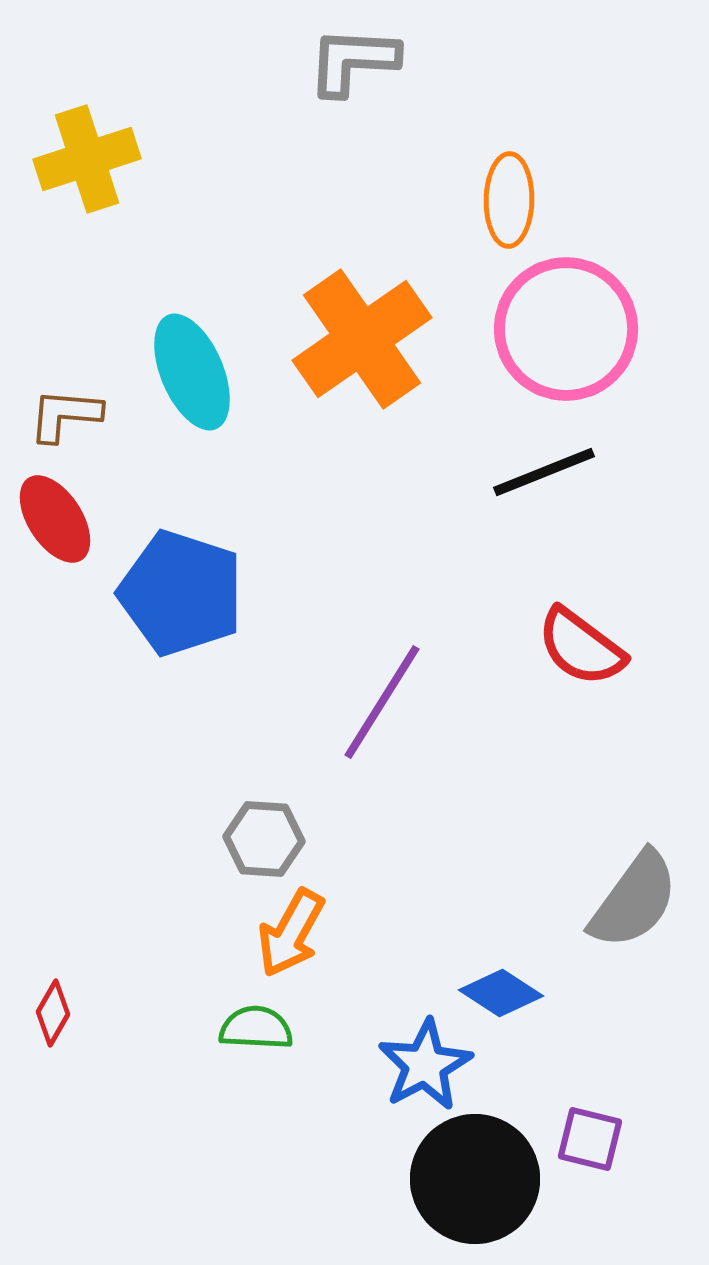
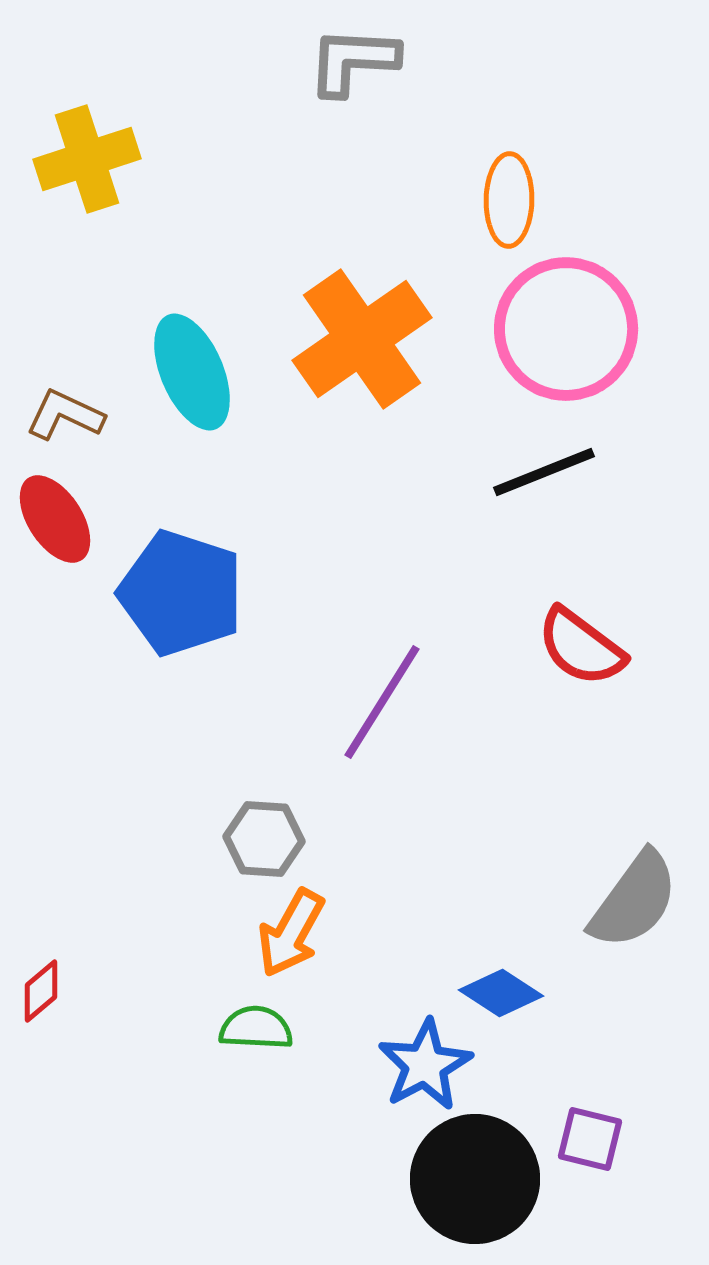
brown L-shape: rotated 20 degrees clockwise
red diamond: moved 12 px left, 22 px up; rotated 20 degrees clockwise
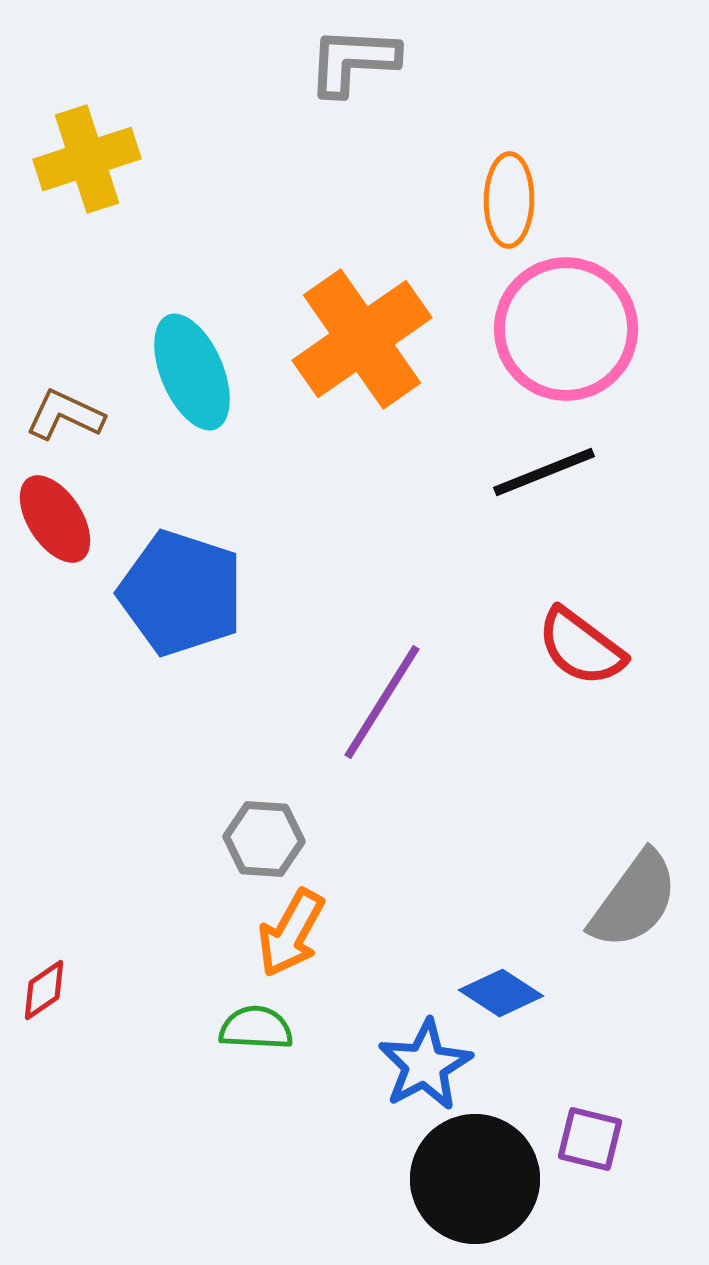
red diamond: moved 3 px right, 1 px up; rotated 6 degrees clockwise
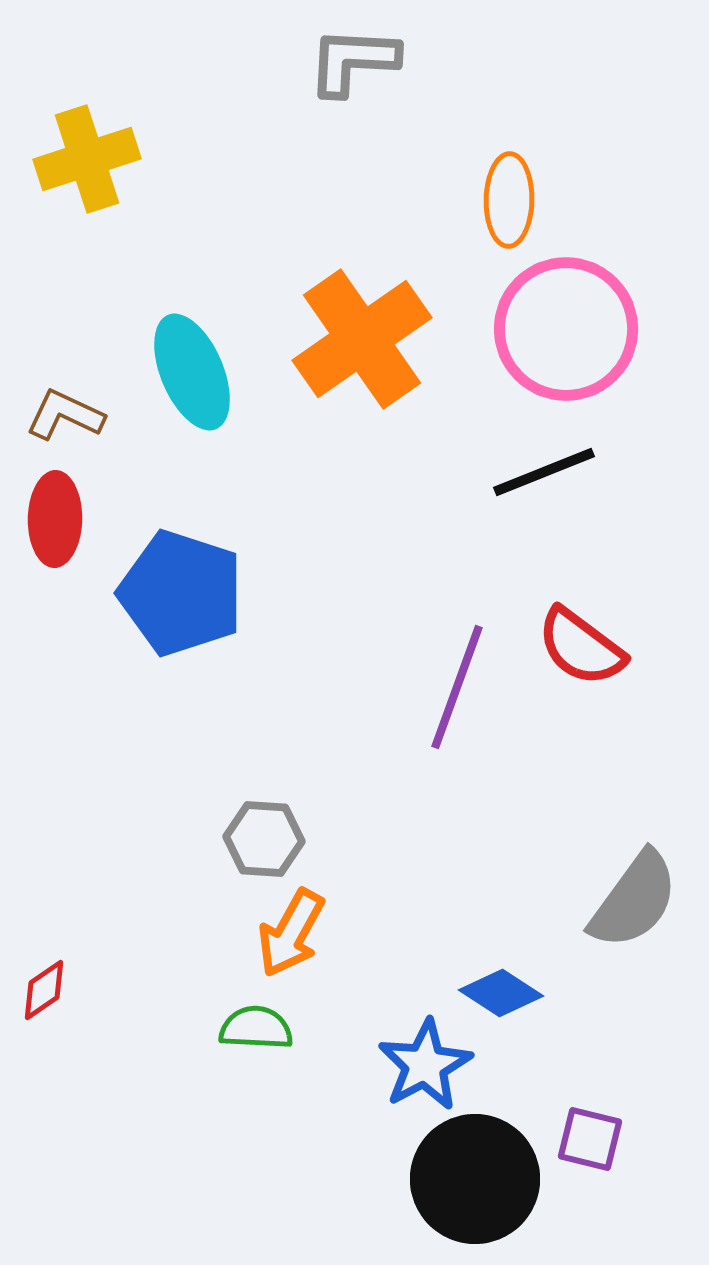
red ellipse: rotated 34 degrees clockwise
purple line: moved 75 px right, 15 px up; rotated 12 degrees counterclockwise
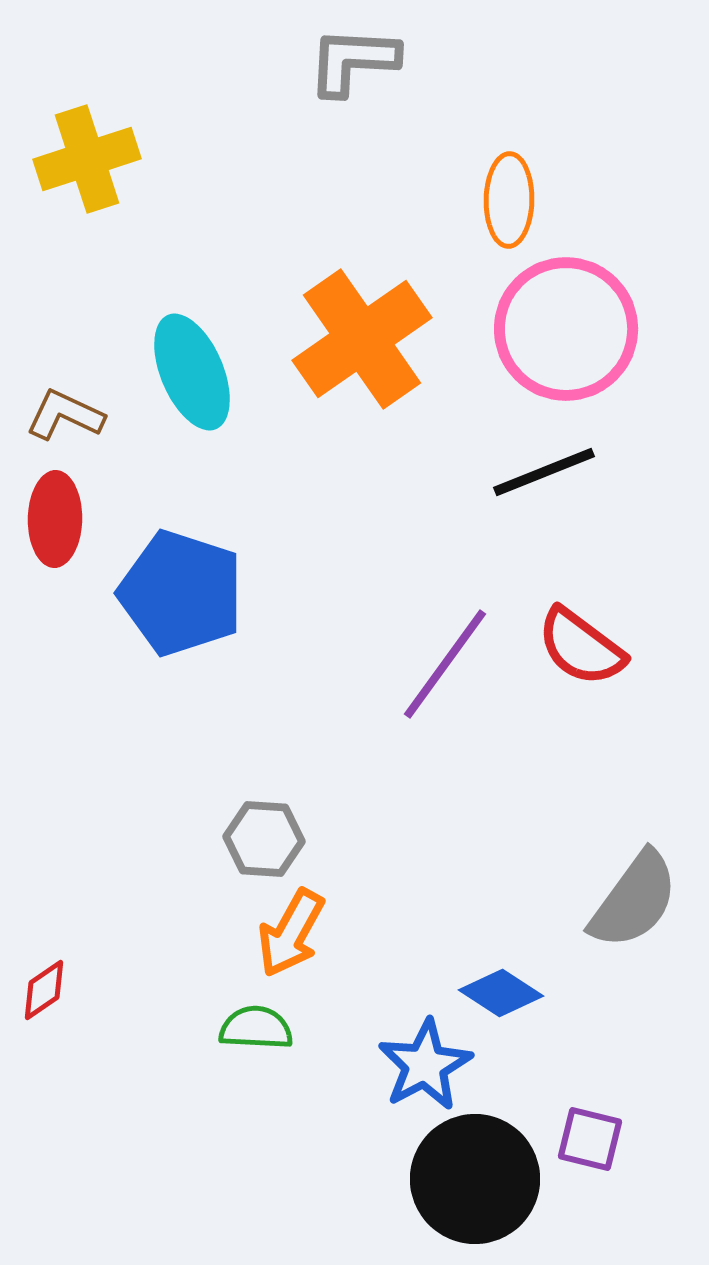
purple line: moved 12 px left, 23 px up; rotated 16 degrees clockwise
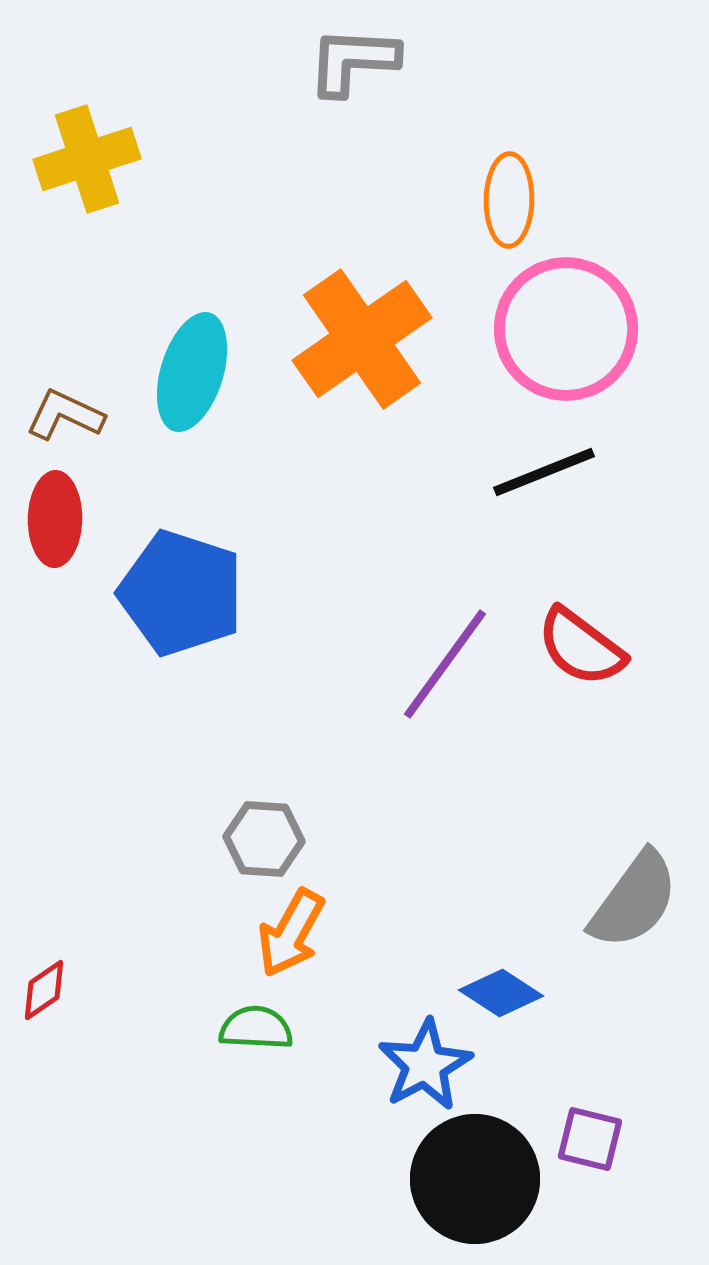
cyan ellipse: rotated 40 degrees clockwise
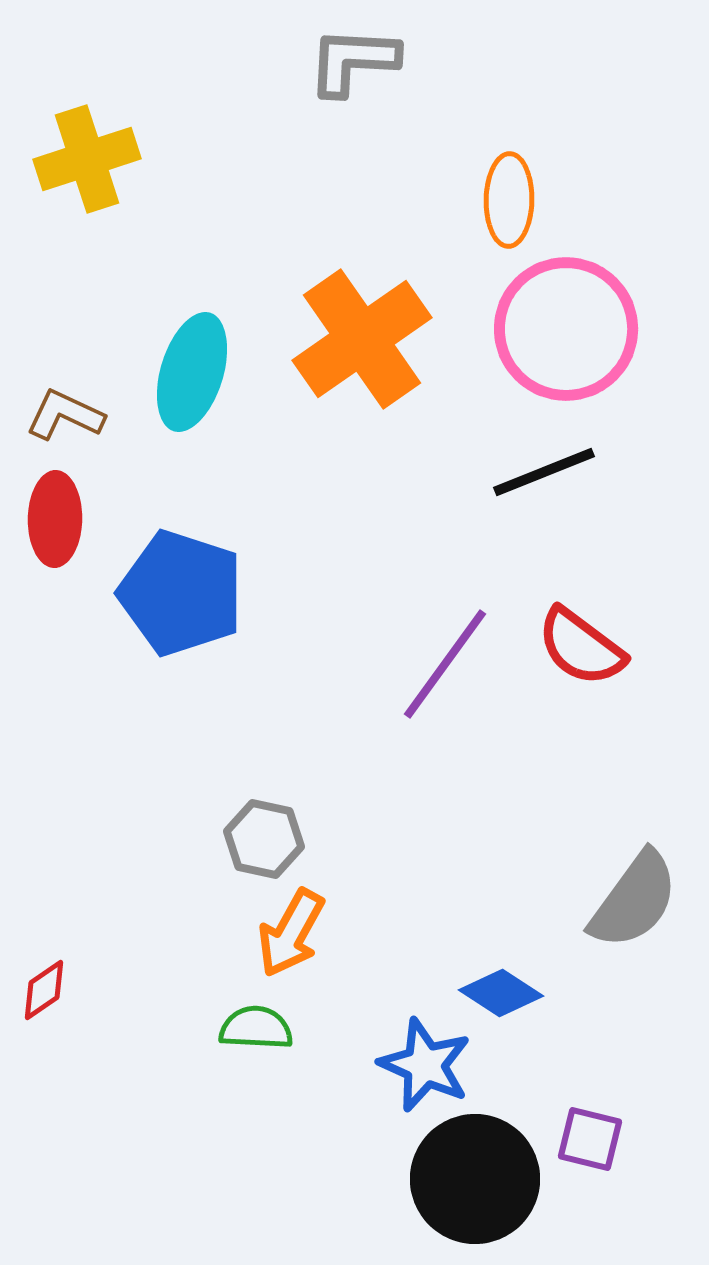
gray hexagon: rotated 8 degrees clockwise
blue star: rotated 20 degrees counterclockwise
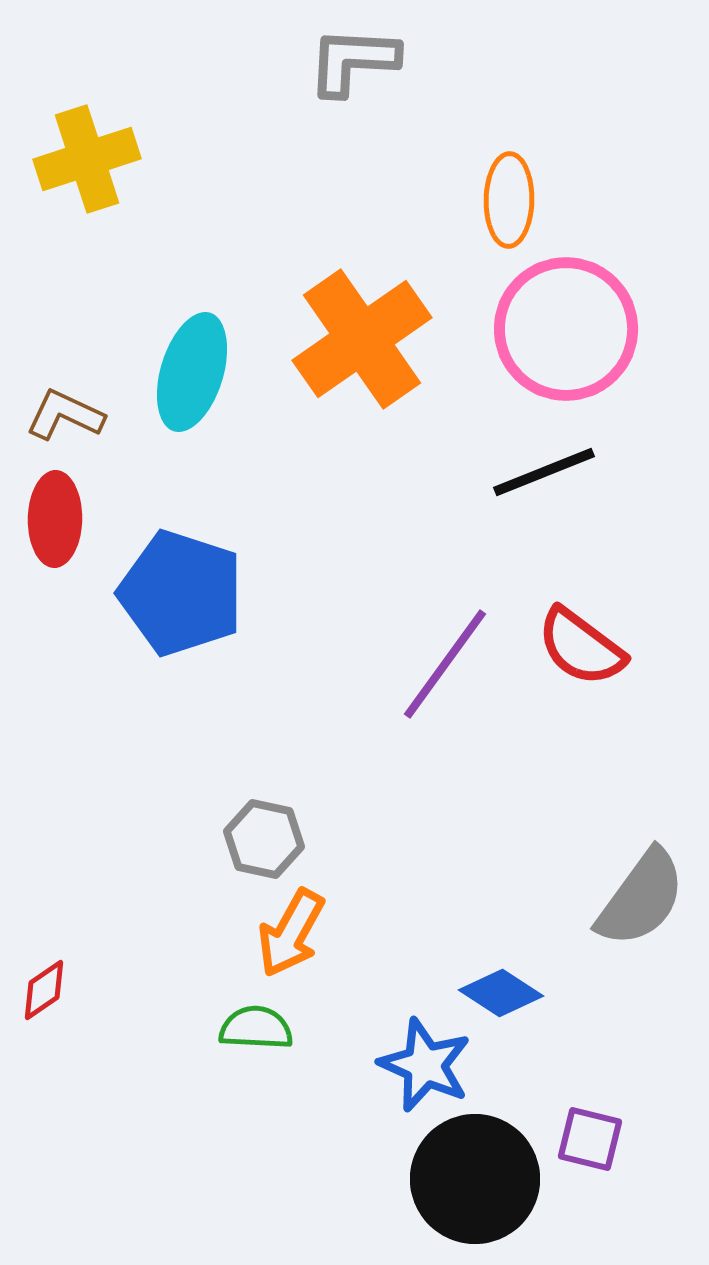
gray semicircle: moved 7 px right, 2 px up
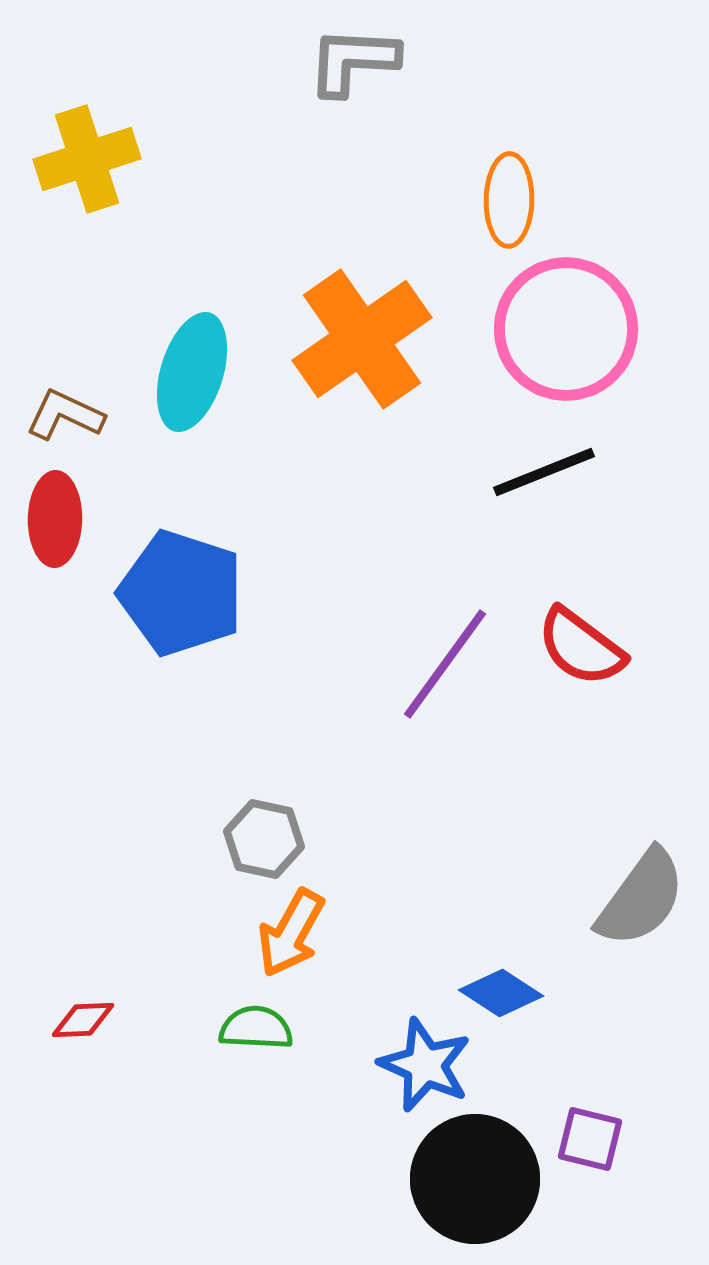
red diamond: moved 39 px right, 30 px down; rotated 32 degrees clockwise
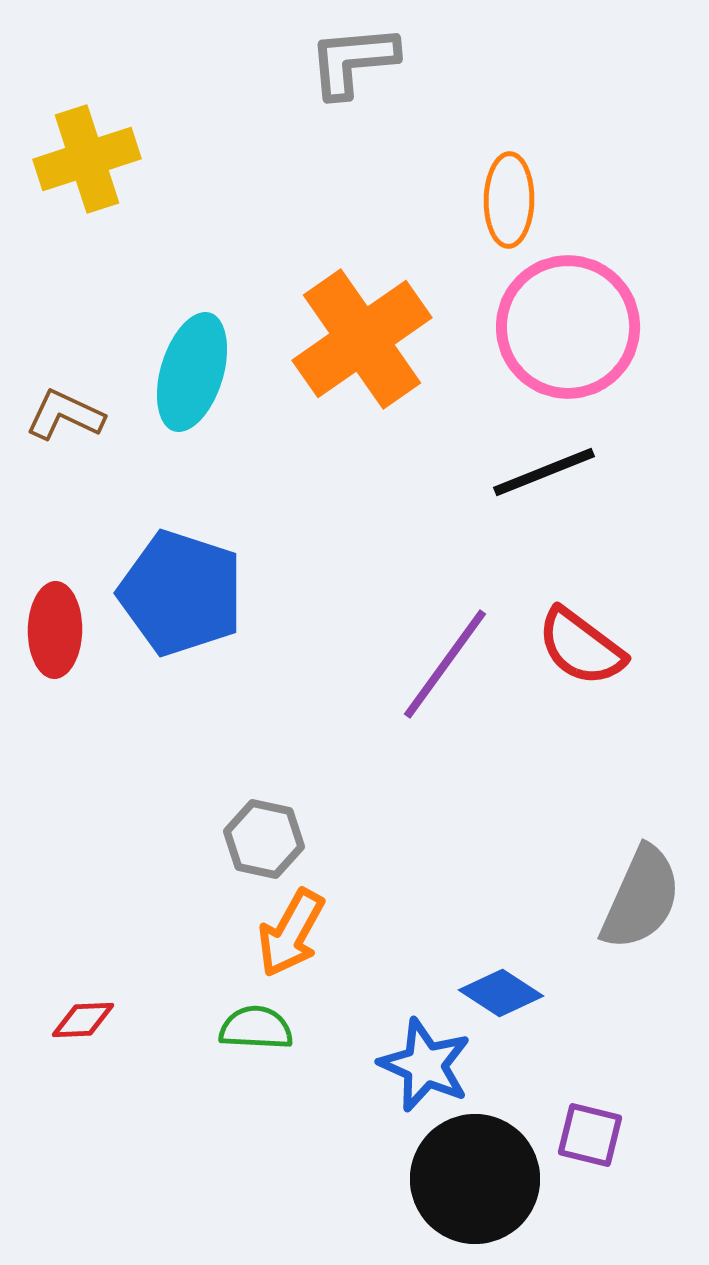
gray L-shape: rotated 8 degrees counterclockwise
pink circle: moved 2 px right, 2 px up
red ellipse: moved 111 px down
gray semicircle: rotated 12 degrees counterclockwise
purple square: moved 4 px up
